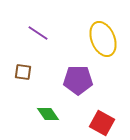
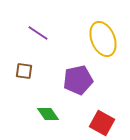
brown square: moved 1 px right, 1 px up
purple pentagon: rotated 12 degrees counterclockwise
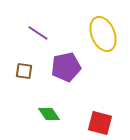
yellow ellipse: moved 5 px up
purple pentagon: moved 12 px left, 13 px up
green diamond: moved 1 px right
red square: moved 2 px left; rotated 15 degrees counterclockwise
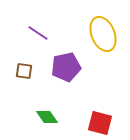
green diamond: moved 2 px left, 3 px down
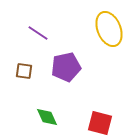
yellow ellipse: moved 6 px right, 5 px up
green diamond: rotated 10 degrees clockwise
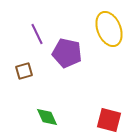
purple line: moved 1 px left, 1 px down; rotated 30 degrees clockwise
purple pentagon: moved 1 px right, 14 px up; rotated 24 degrees clockwise
brown square: rotated 24 degrees counterclockwise
red square: moved 9 px right, 3 px up
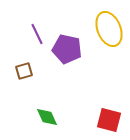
purple pentagon: moved 4 px up
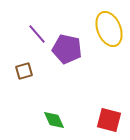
purple line: rotated 15 degrees counterclockwise
green diamond: moved 7 px right, 3 px down
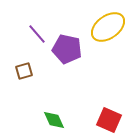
yellow ellipse: moved 1 px left, 2 px up; rotated 76 degrees clockwise
red square: rotated 10 degrees clockwise
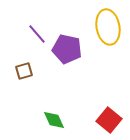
yellow ellipse: rotated 64 degrees counterclockwise
red square: rotated 15 degrees clockwise
